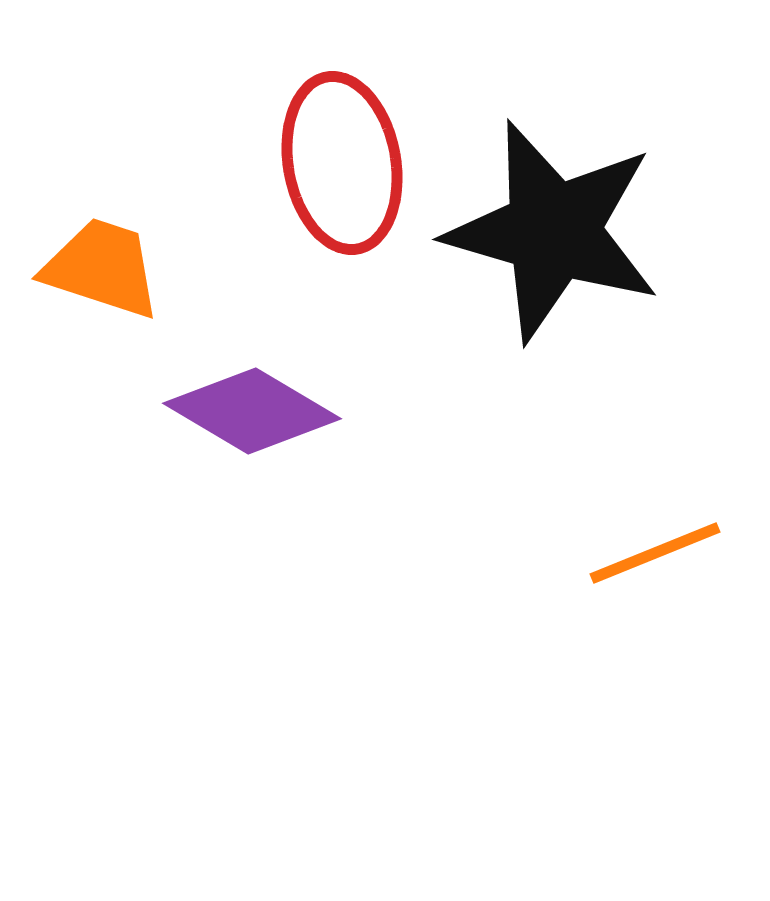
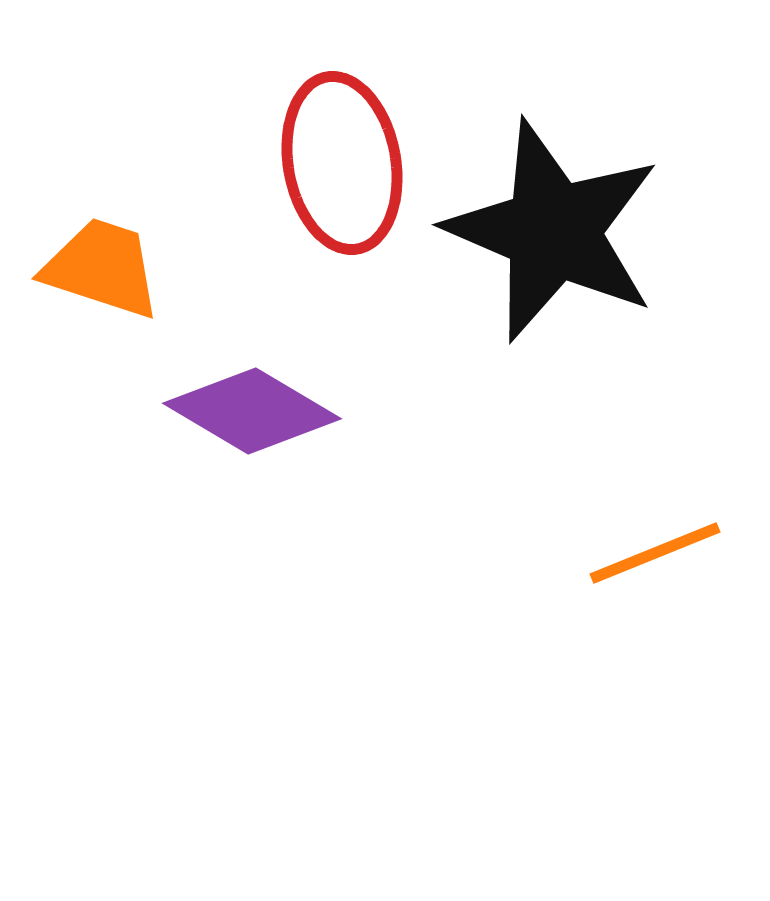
black star: rotated 7 degrees clockwise
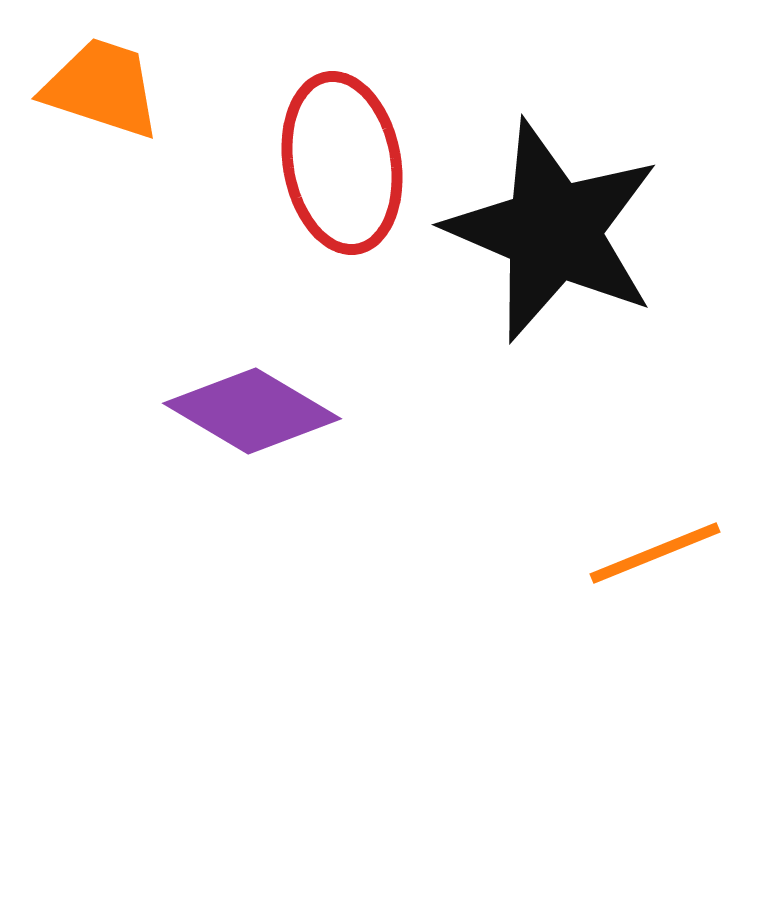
orange trapezoid: moved 180 px up
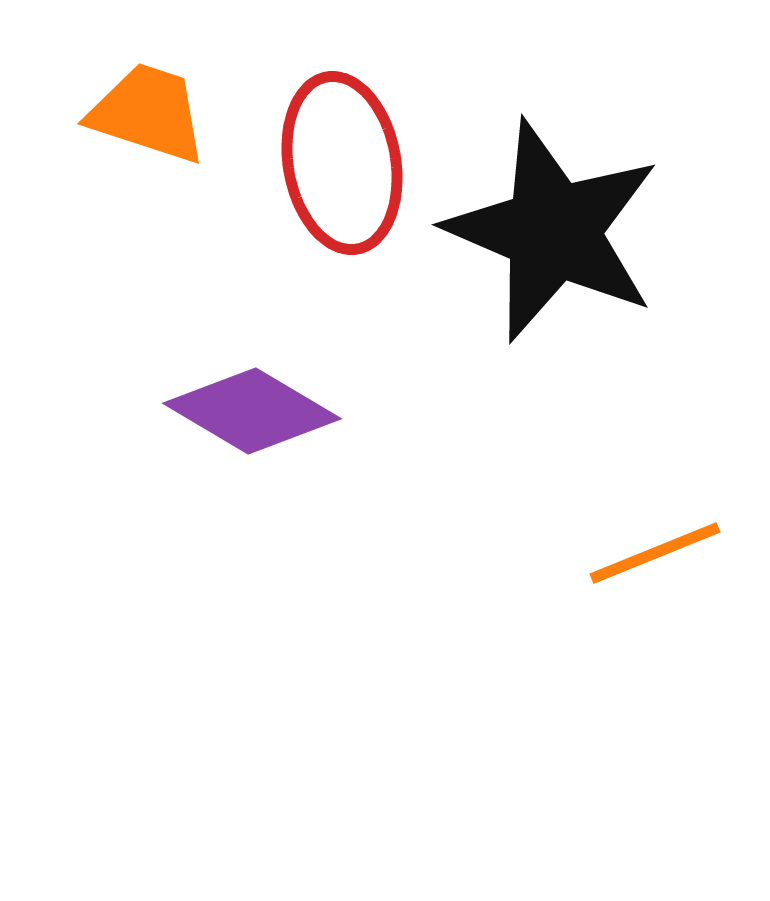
orange trapezoid: moved 46 px right, 25 px down
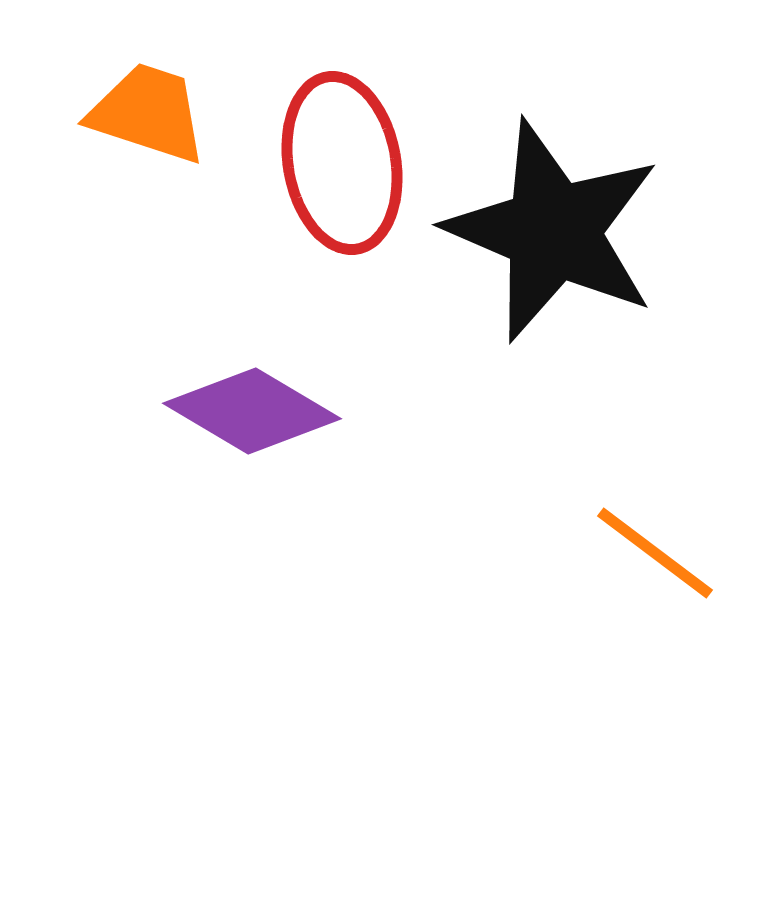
orange line: rotated 59 degrees clockwise
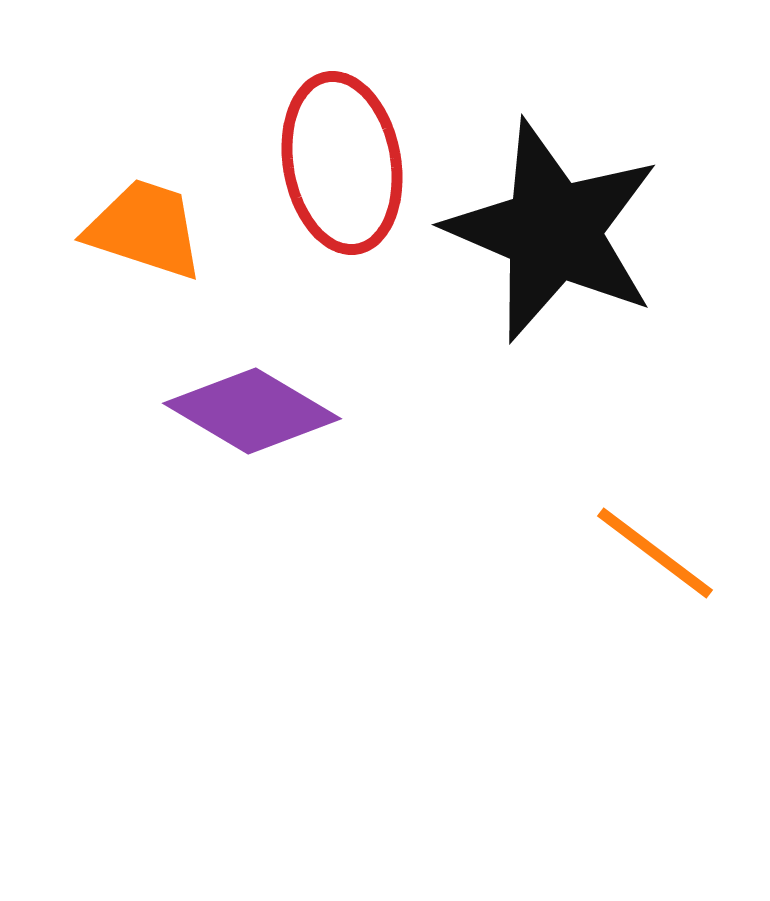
orange trapezoid: moved 3 px left, 116 px down
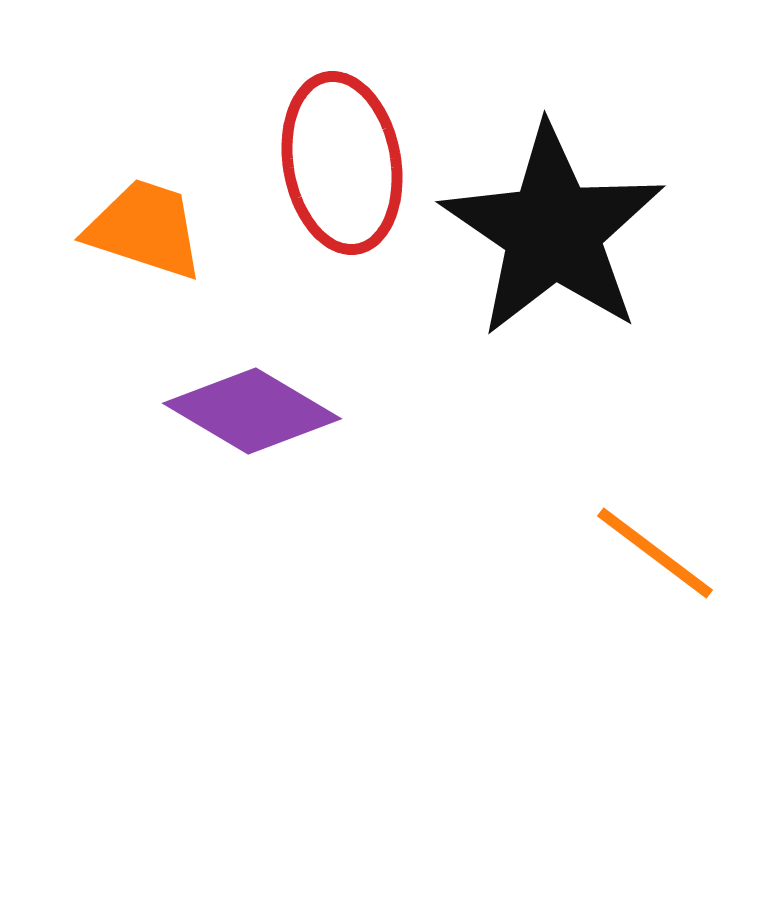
black star: rotated 11 degrees clockwise
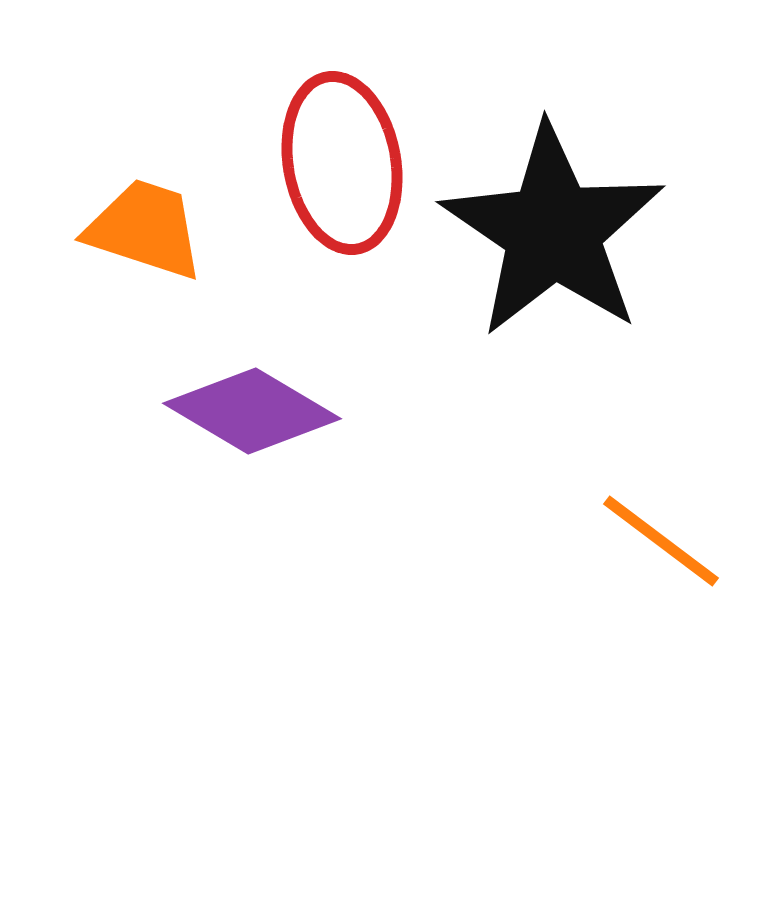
orange line: moved 6 px right, 12 px up
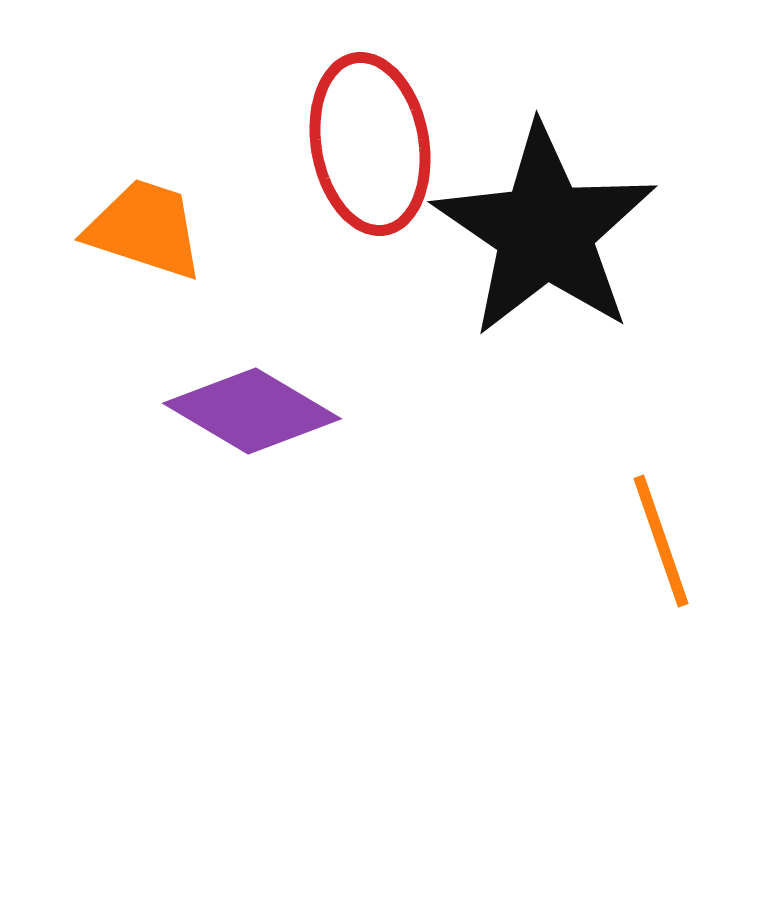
red ellipse: moved 28 px right, 19 px up
black star: moved 8 px left
orange line: rotated 34 degrees clockwise
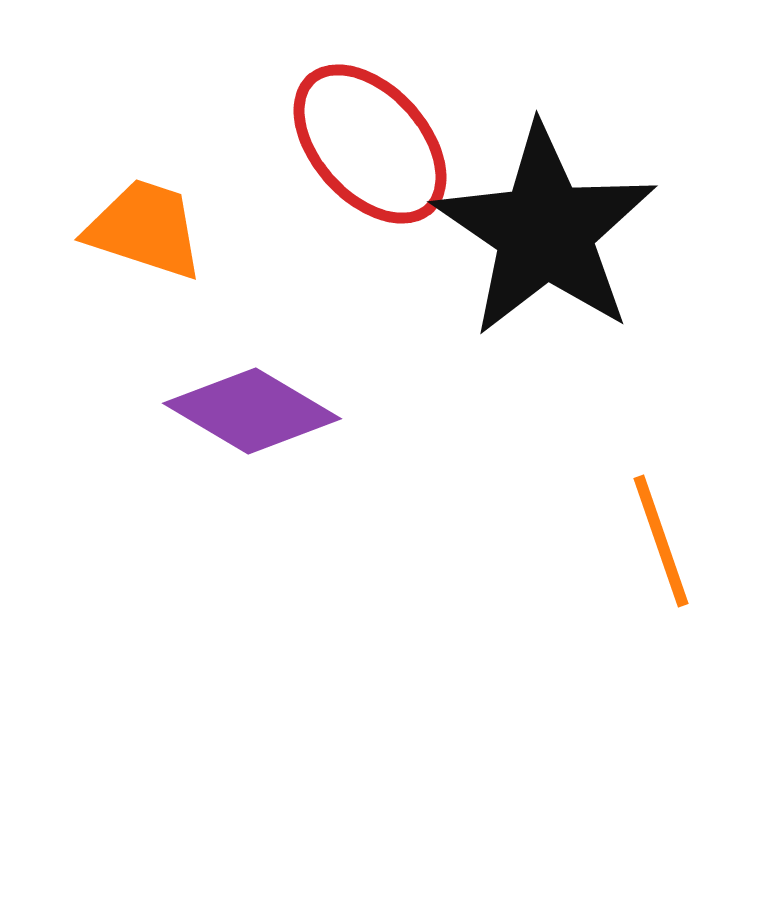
red ellipse: rotated 32 degrees counterclockwise
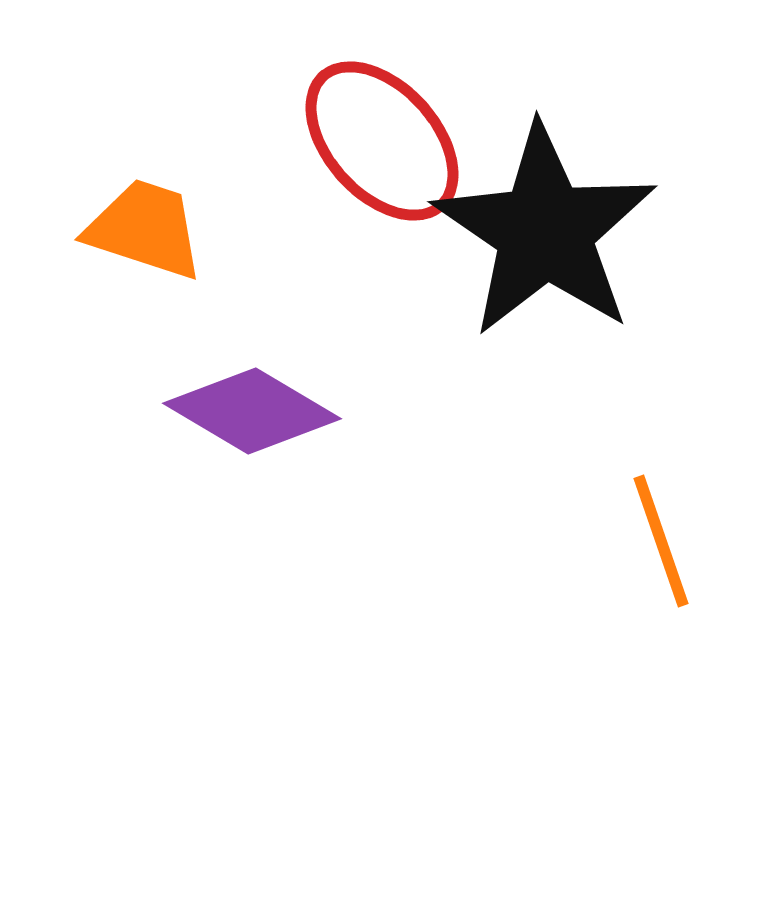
red ellipse: moved 12 px right, 3 px up
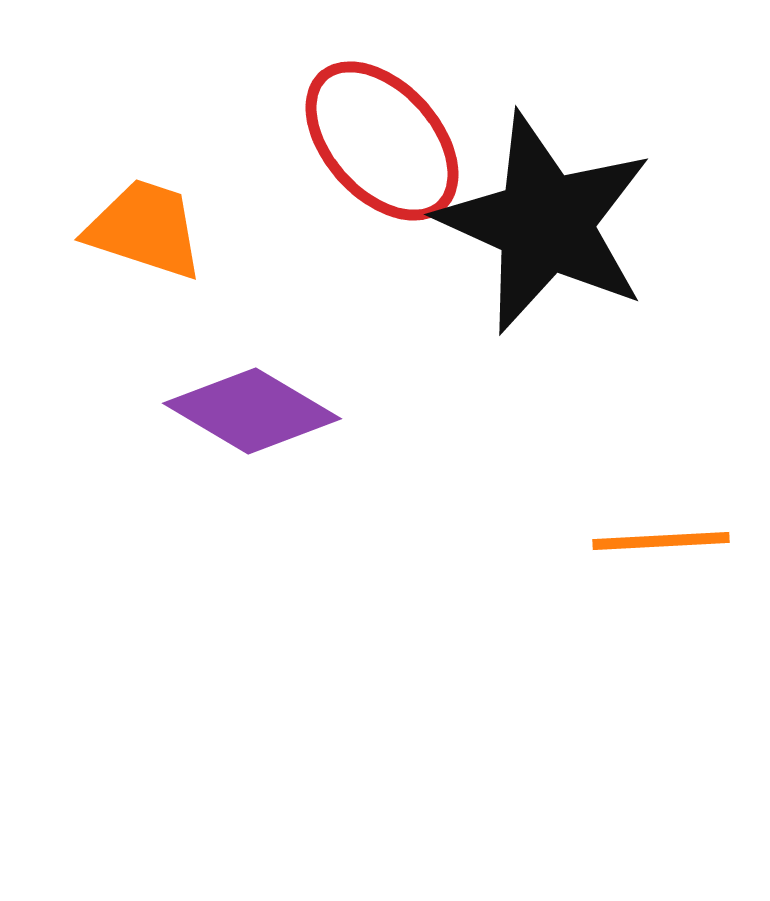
black star: moved 8 px up; rotated 10 degrees counterclockwise
orange line: rotated 74 degrees counterclockwise
